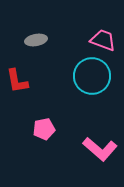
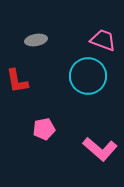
cyan circle: moved 4 px left
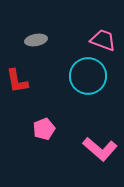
pink pentagon: rotated 10 degrees counterclockwise
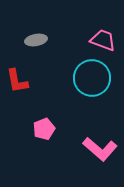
cyan circle: moved 4 px right, 2 px down
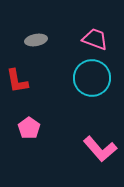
pink trapezoid: moved 8 px left, 1 px up
pink pentagon: moved 15 px left, 1 px up; rotated 15 degrees counterclockwise
pink L-shape: rotated 8 degrees clockwise
